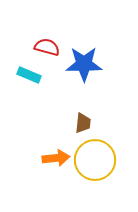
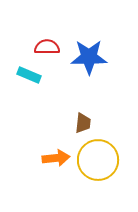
red semicircle: rotated 15 degrees counterclockwise
blue star: moved 5 px right, 7 px up
yellow circle: moved 3 px right
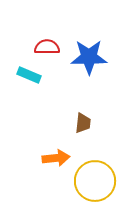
yellow circle: moved 3 px left, 21 px down
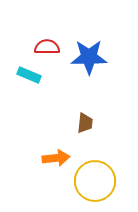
brown trapezoid: moved 2 px right
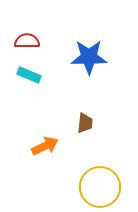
red semicircle: moved 20 px left, 6 px up
orange arrow: moved 11 px left, 12 px up; rotated 20 degrees counterclockwise
yellow circle: moved 5 px right, 6 px down
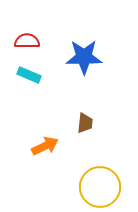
blue star: moved 5 px left
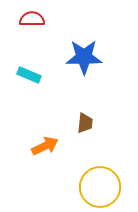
red semicircle: moved 5 px right, 22 px up
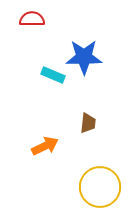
cyan rectangle: moved 24 px right
brown trapezoid: moved 3 px right
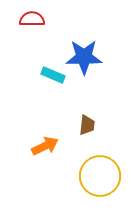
brown trapezoid: moved 1 px left, 2 px down
yellow circle: moved 11 px up
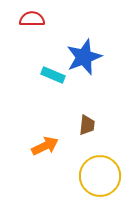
blue star: rotated 21 degrees counterclockwise
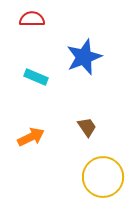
cyan rectangle: moved 17 px left, 2 px down
brown trapezoid: moved 2 px down; rotated 40 degrees counterclockwise
orange arrow: moved 14 px left, 9 px up
yellow circle: moved 3 px right, 1 px down
